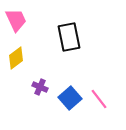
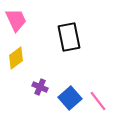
pink line: moved 1 px left, 2 px down
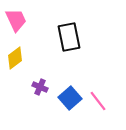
yellow diamond: moved 1 px left
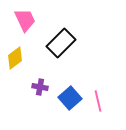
pink trapezoid: moved 9 px right
black rectangle: moved 8 px left, 6 px down; rotated 56 degrees clockwise
purple cross: rotated 14 degrees counterclockwise
pink line: rotated 25 degrees clockwise
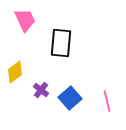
black rectangle: rotated 40 degrees counterclockwise
yellow diamond: moved 14 px down
purple cross: moved 1 px right, 3 px down; rotated 28 degrees clockwise
pink line: moved 9 px right
